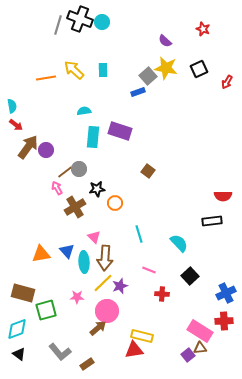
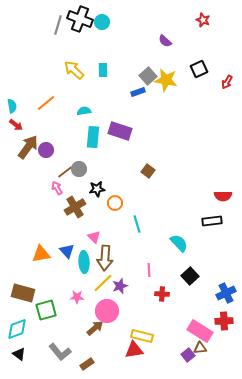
red star at (203, 29): moved 9 px up
yellow star at (166, 68): moved 12 px down
orange line at (46, 78): moved 25 px down; rotated 30 degrees counterclockwise
cyan line at (139, 234): moved 2 px left, 10 px up
pink line at (149, 270): rotated 64 degrees clockwise
brown arrow at (98, 328): moved 3 px left
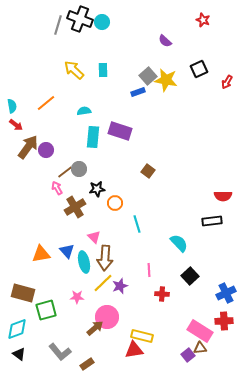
cyan ellipse at (84, 262): rotated 10 degrees counterclockwise
pink circle at (107, 311): moved 6 px down
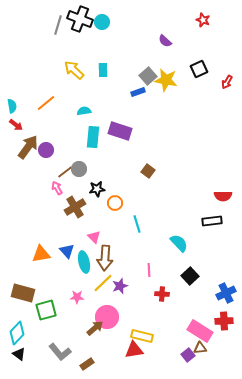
cyan diamond at (17, 329): moved 4 px down; rotated 25 degrees counterclockwise
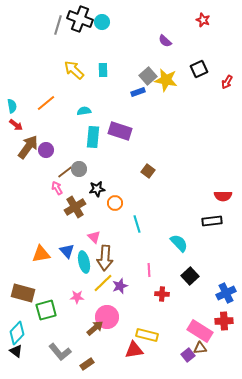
yellow rectangle at (142, 336): moved 5 px right, 1 px up
black triangle at (19, 354): moved 3 px left, 3 px up
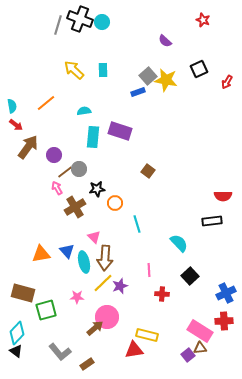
purple circle at (46, 150): moved 8 px right, 5 px down
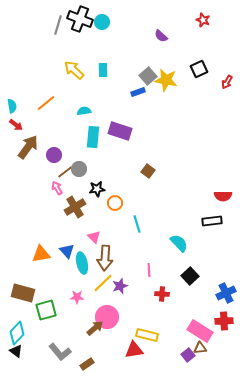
purple semicircle at (165, 41): moved 4 px left, 5 px up
cyan ellipse at (84, 262): moved 2 px left, 1 px down
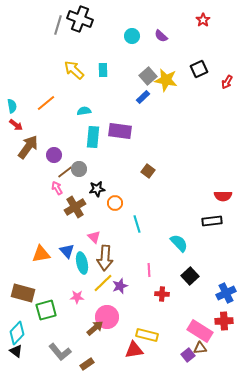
red star at (203, 20): rotated 16 degrees clockwise
cyan circle at (102, 22): moved 30 px right, 14 px down
blue rectangle at (138, 92): moved 5 px right, 5 px down; rotated 24 degrees counterclockwise
purple rectangle at (120, 131): rotated 10 degrees counterclockwise
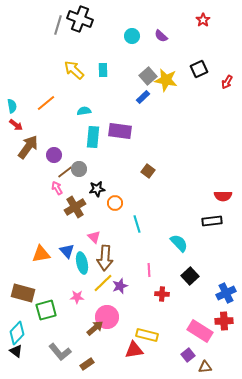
brown triangle at (200, 348): moved 5 px right, 19 px down
